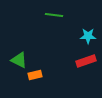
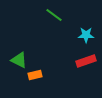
green line: rotated 30 degrees clockwise
cyan star: moved 2 px left, 1 px up
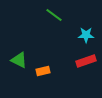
orange rectangle: moved 8 px right, 4 px up
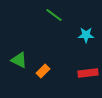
red rectangle: moved 2 px right, 12 px down; rotated 12 degrees clockwise
orange rectangle: rotated 32 degrees counterclockwise
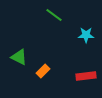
green triangle: moved 3 px up
red rectangle: moved 2 px left, 3 px down
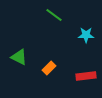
orange rectangle: moved 6 px right, 3 px up
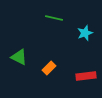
green line: moved 3 px down; rotated 24 degrees counterclockwise
cyan star: moved 1 px left, 2 px up; rotated 21 degrees counterclockwise
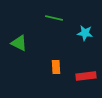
cyan star: rotated 28 degrees clockwise
green triangle: moved 14 px up
orange rectangle: moved 7 px right, 1 px up; rotated 48 degrees counterclockwise
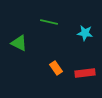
green line: moved 5 px left, 4 px down
orange rectangle: moved 1 px down; rotated 32 degrees counterclockwise
red rectangle: moved 1 px left, 3 px up
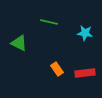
orange rectangle: moved 1 px right, 1 px down
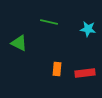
cyan star: moved 3 px right, 4 px up
orange rectangle: rotated 40 degrees clockwise
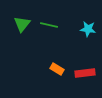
green line: moved 3 px down
green triangle: moved 3 px right, 19 px up; rotated 42 degrees clockwise
orange rectangle: rotated 64 degrees counterclockwise
